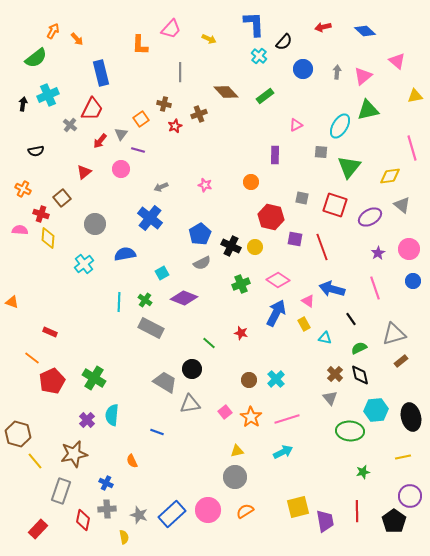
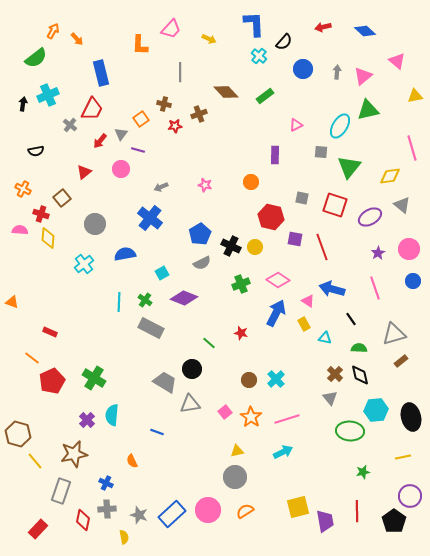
red star at (175, 126): rotated 16 degrees clockwise
green semicircle at (359, 348): rotated 28 degrees clockwise
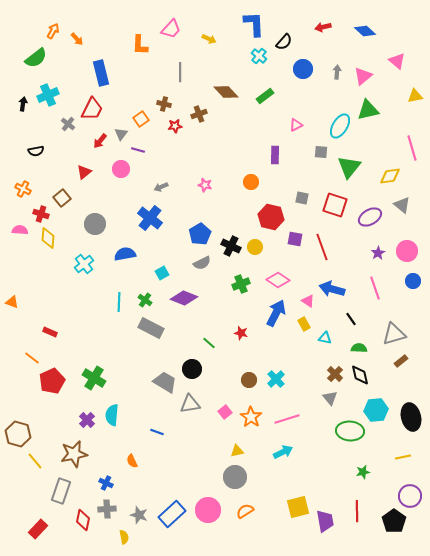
gray cross at (70, 125): moved 2 px left, 1 px up
pink circle at (409, 249): moved 2 px left, 2 px down
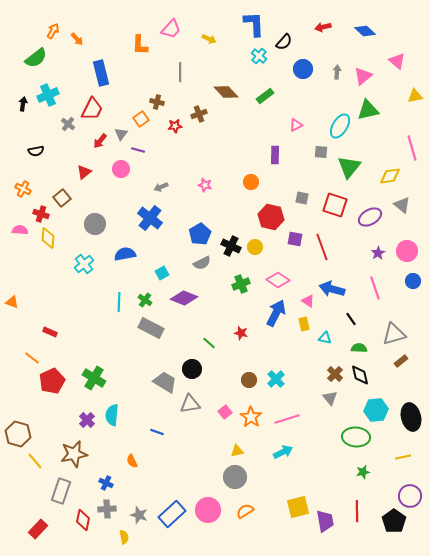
brown cross at (164, 104): moved 7 px left, 2 px up
yellow rectangle at (304, 324): rotated 16 degrees clockwise
green ellipse at (350, 431): moved 6 px right, 6 px down
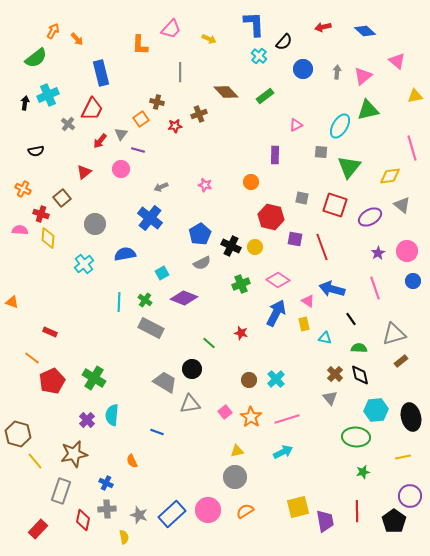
black arrow at (23, 104): moved 2 px right, 1 px up
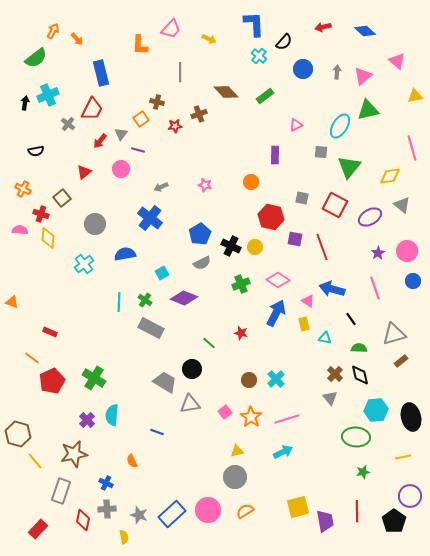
red square at (335, 205): rotated 10 degrees clockwise
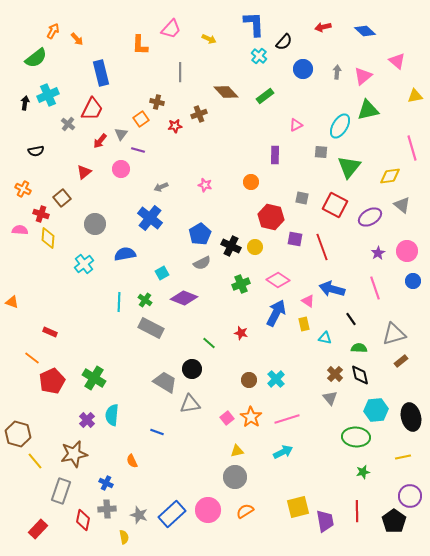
pink square at (225, 412): moved 2 px right, 6 px down
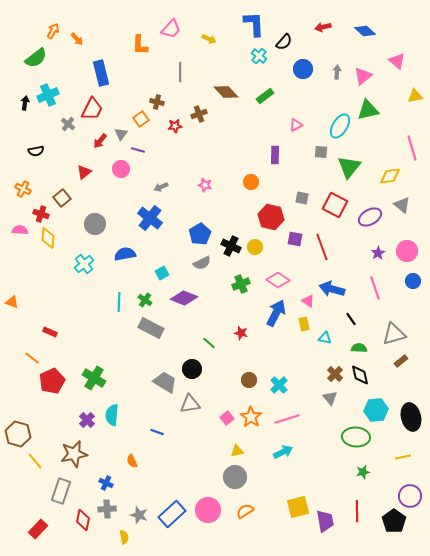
cyan cross at (276, 379): moved 3 px right, 6 px down
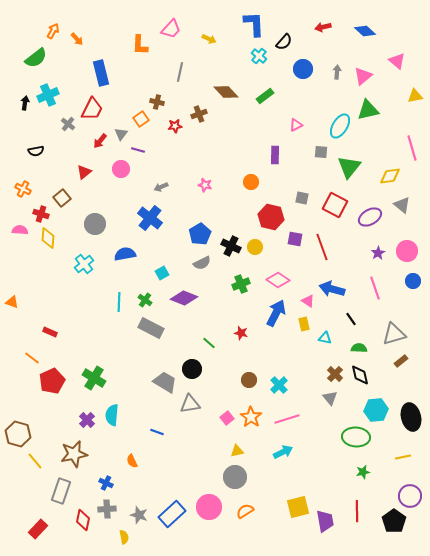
gray line at (180, 72): rotated 12 degrees clockwise
pink circle at (208, 510): moved 1 px right, 3 px up
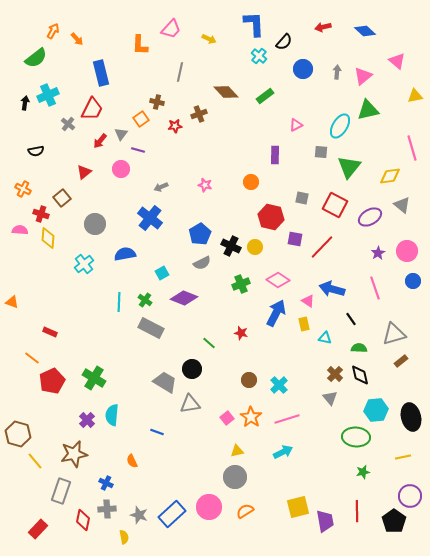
red line at (322, 247): rotated 64 degrees clockwise
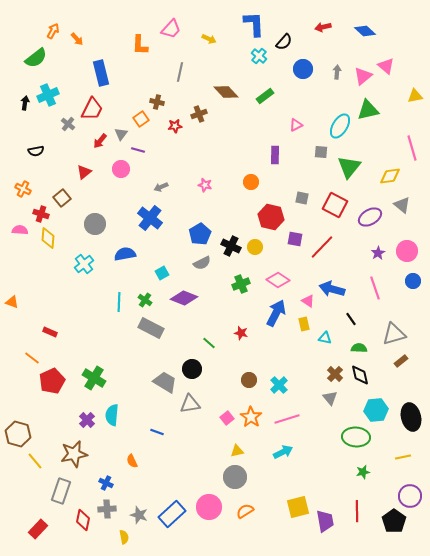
pink triangle at (397, 61): moved 11 px left, 5 px down
